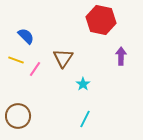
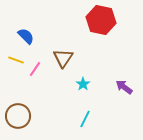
purple arrow: moved 3 px right, 31 px down; rotated 54 degrees counterclockwise
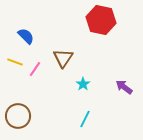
yellow line: moved 1 px left, 2 px down
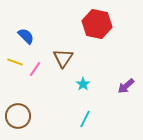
red hexagon: moved 4 px left, 4 px down
purple arrow: moved 2 px right, 1 px up; rotated 78 degrees counterclockwise
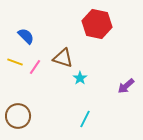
brown triangle: rotated 45 degrees counterclockwise
pink line: moved 2 px up
cyan star: moved 3 px left, 6 px up
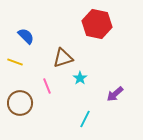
brown triangle: rotated 35 degrees counterclockwise
pink line: moved 12 px right, 19 px down; rotated 56 degrees counterclockwise
purple arrow: moved 11 px left, 8 px down
brown circle: moved 2 px right, 13 px up
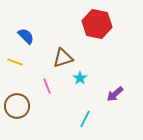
brown circle: moved 3 px left, 3 px down
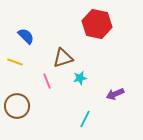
cyan star: rotated 24 degrees clockwise
pink line: moved 5 px up
purple arrow: rotated 18 degrees clockwise
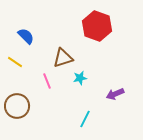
red hexagon: moved 2 px down; rotated 8 degrees clockwise
yellow line: rotated 14 degrees clockwise
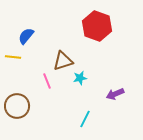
blue semicircle: rotated 96 degrees counterclockwise
brown triangle: moved 3 px down
yellow line: moved 2 px left, 5 px up; rotated 28 degrees counterclockwise
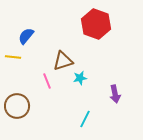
red hexagon: moved 1 px left, 2 px up
purple arrow: rotated 78 degrees counterclockwise
